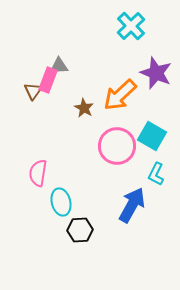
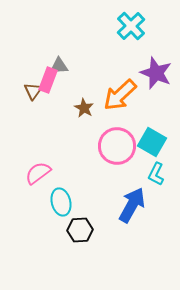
cyan square: moved 6 px down
pink semicircle: rotated 44 degrees clockwise
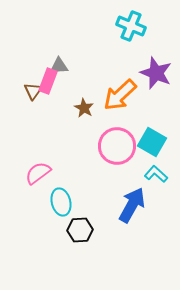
cyan cross: rotated 24 degrees counterclockwise
pink rectangle: moved 1 px down
cyan L-shape: rotated 105 degrees clockwise
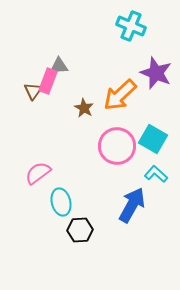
cyan square: moved 1 px right, 3 px up
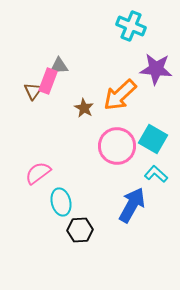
purple star: moved 4 px up; rotated 16 degrees counterclockwise
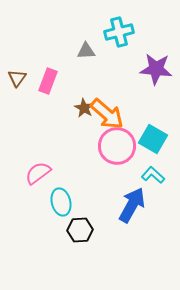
cyan cross: moved 12 px left, 6 px down; rotated 36 degrees counterclockwise
gray triangle: moved 27 px right, 15 px up
brown triangle: moved 16 px left, 13 px up
orange arrow: moved 13 px left, 19 px down; rotated 96 degrees counterclockwise
cyan L-shape: moved 3 px left, 1 px down
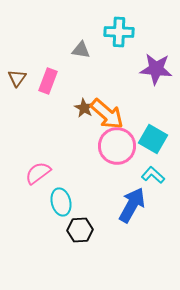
cyan cross: rotated 16 degrees clockwise
gray triangle: moved 5 px left, 1 px up; rotated 12 degrees clockwise
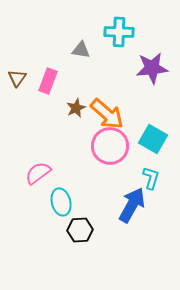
purple star: moved 4 px left, 1 px up; rotated 12 degrees counterclockwise
brown star: moved 8 px left; rotated 18 degrees clockwise
pink circle: moved 7 px left
cyan L-shape: moved 2 px left, 3 px down; rotated 65 degrees clockwise
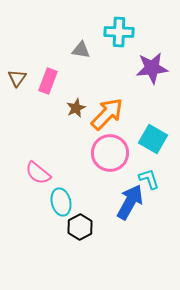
orange arrow: rotated 87 degrees counterclockwise
pink circle: moved 7 px down
pink semicircle: rotated 104 degrees counterclockwise
cyan L-shape: moved 2 px left, 1 px down; rotated 35 degrees counterclockwise
blue arrow: moved 2 px left, 3 px up
black hexagon: moved 3 px up; rotated 25 degrees counterclockwise
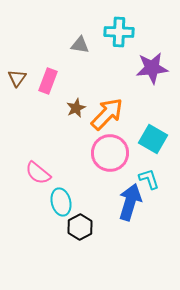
gray triangle: moved 1 px left, 5 px up
blue arrow: rotated 12 degrees counterclockwise
